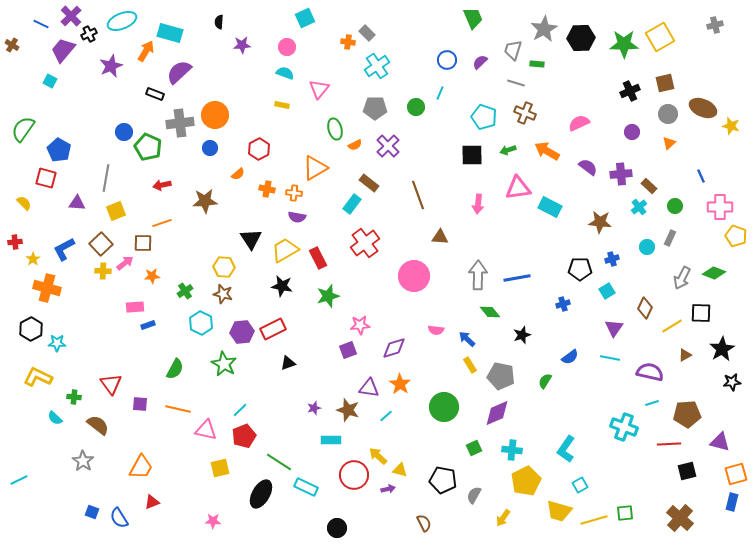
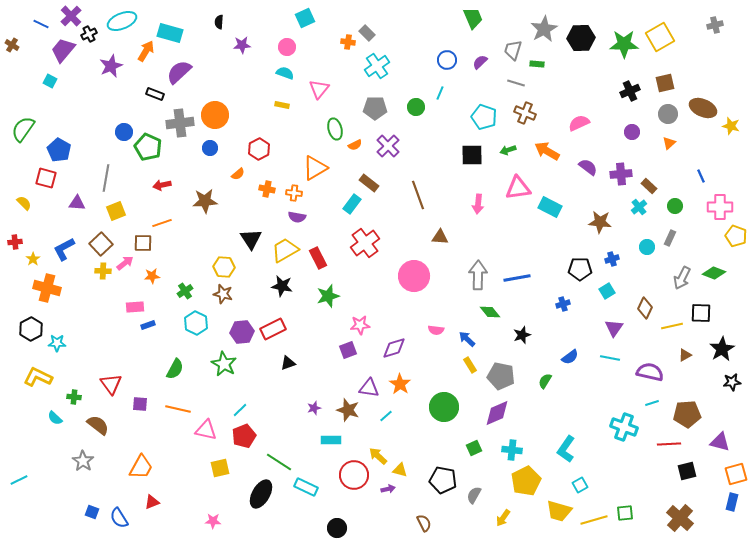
cyan hexagon at (201, 323): moved 5 px left
yellow line at (672, 326): rotated 20 degrees clockwise
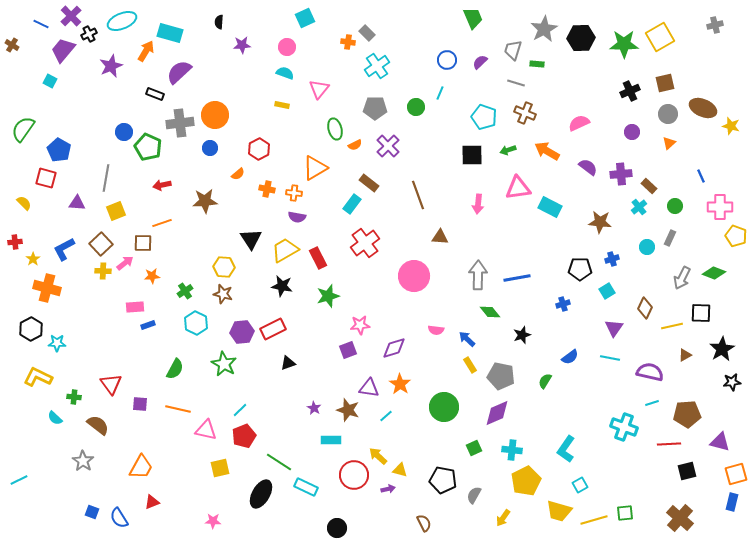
purple star at (314, 408): rotated 24 degrees counterclockwise
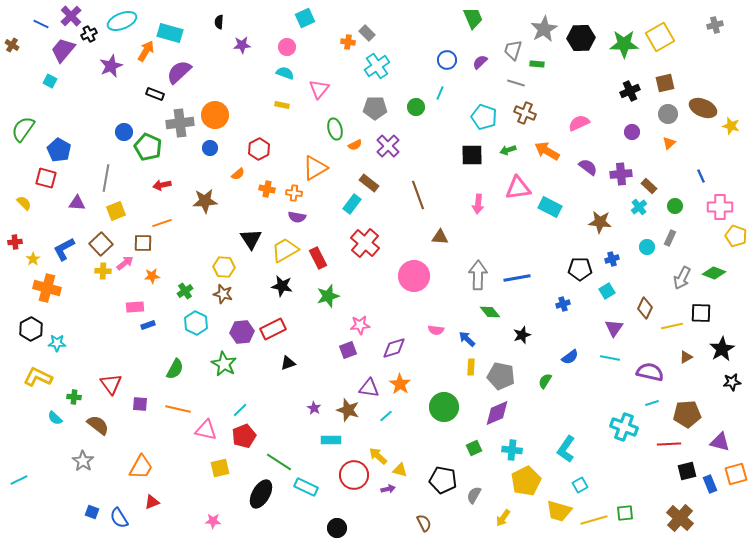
red cross at (365, 243): rotated 12 degrees counterclockwise
brown triangle at (685, 355): moved 1 px right, 2 px down
yellow rectangle at (470, 365): moved 1 px right, 2 px down; rotated 35 degrees clockwise
blue rectangle at (732, 502): moved 22 px left, 18 px up; rotated 36 degrees counterclockwise
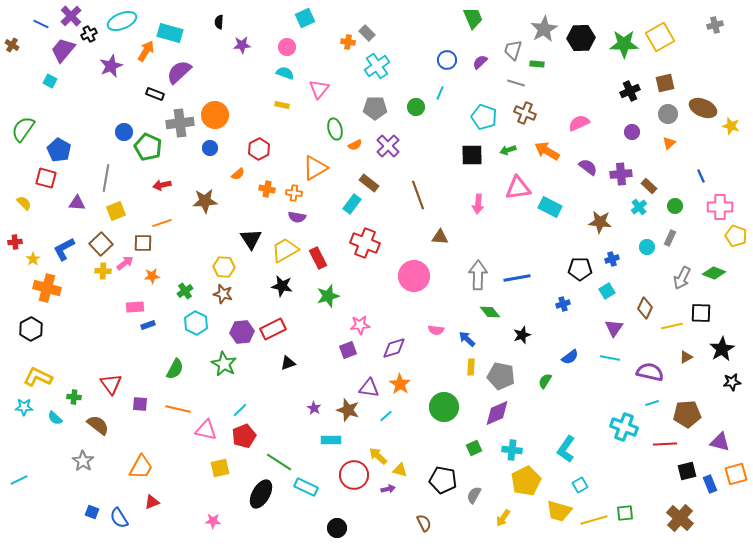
red cross at (365, 243): rotated 20 degrees counterclockwise
cyan star at (57, 343): moved 33 px left, 64 px down
red line at (669, 444): moved 4 px left
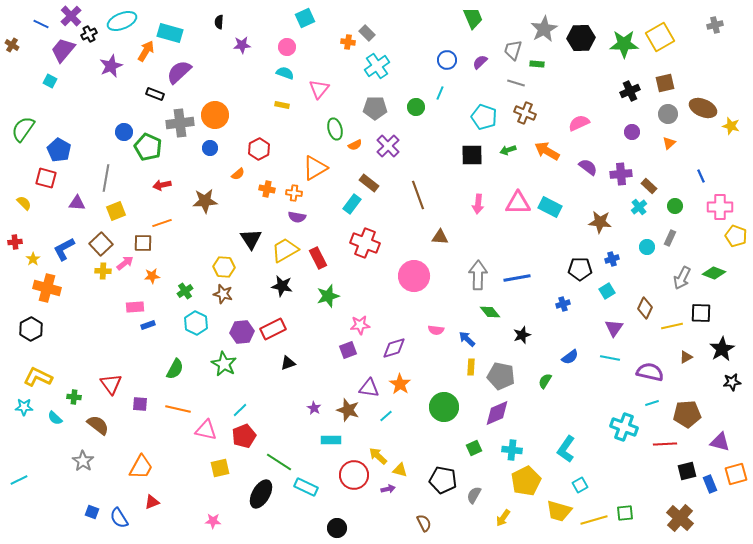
pink triangle at (518, 188): moved 15 px down; rotated 8 degrees clockwise
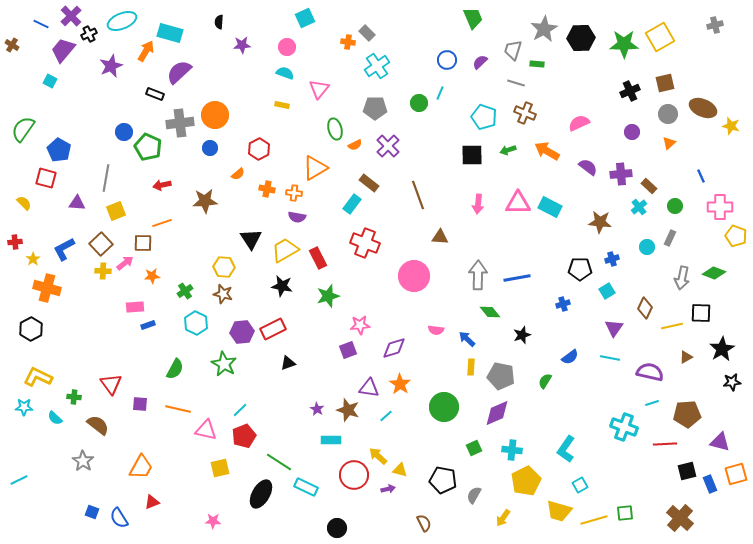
green circle at (416, 107): moved 3 px right, 4 px up
gray arrow at (682, 278): rotated 15 degrees counterclockwise
purple star at (314, 408): moved 3 px right, 1 px down
